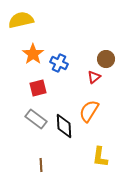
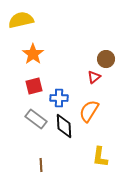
blue cross: moved 35 px down; rotated 24 degrees counterclockwise
red square: moved 4 px left, 2 px up
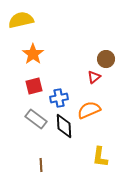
blue cross: rotated 12 degrees counterclockwise
orange semicircle: moved 1 px up; rotated 35 degrees clockwise
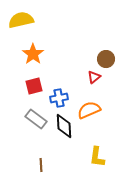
yellow L-shape: moved 3 px left
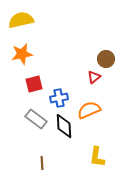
orange star: moved 11 px left; rotated 25 degrees clockwise
red square: moved 2 px up
brown line: moved 1 px right, 2 px up
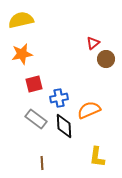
red triangle: moved 1 px left, 34 px up
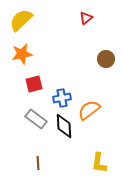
yellow semicircle: rotated 30 degrees counterclockwise
red triangle: moved 7 px left, 25 px up
blue cross: moved 3 px right
orange semicircle: rotated 15 degrees counterclockwise
yellow L-shape: moved 2 px right, 6 px down
brown line: moved 4 px left
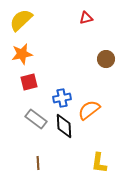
red triangle: rotated 24 degrees clockwise
red square: moved 5 px left, 2 px up
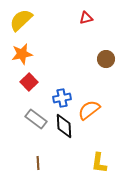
red square: rotated 30 degrees counterclockwise
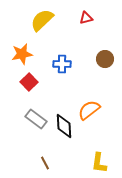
yellow semicircle: moved 21 px right
brown circle: moved 1 px left
blue cross: moved 34 px up; rotated 12 degrees clockwise
brown line: moved 7 px right; rotated 24 degrees counterclockwise
